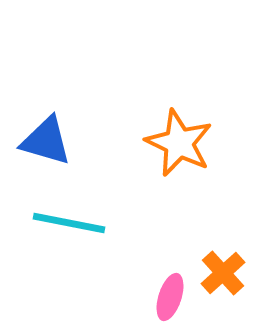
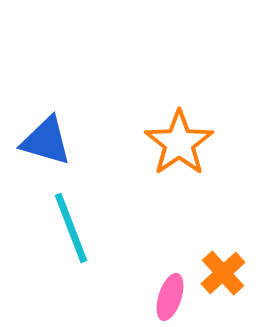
orange star: rotated 12 degrees clockwise
cyan line: moved 2 px right, 5 px down; rotated 58 degrees clockwise
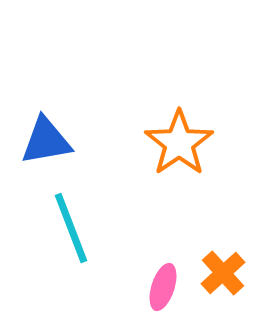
blue triangle: rotated 26 degrees counterclockwise
pink ellipse: moved 7 px left, 10 px up
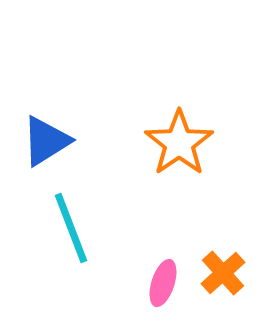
blue triangle: rotated 22 degrees counterclockwise
pink ellipse: moved 4 px up
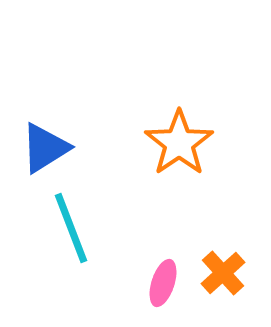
blue triangle: moved 1 px left, 7 px down
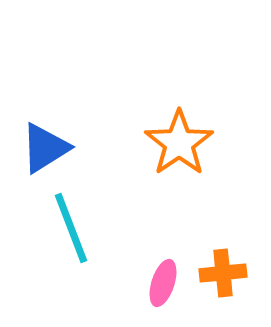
orange cross: rotated 36 degrees clockwise
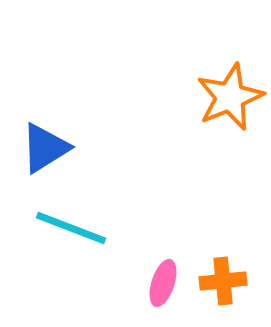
orange star: moved 51 px right, 46 px up; rotated 12 degrees clockwise
cyan line: rotated 48 degrees counterclockwise
orange cross: moved 8 px down
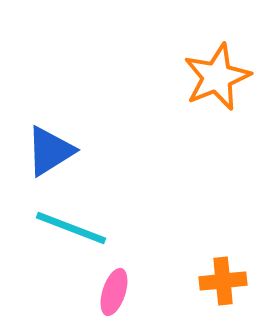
orange star: moved 13 px left, 20 px up
blue triangle: moved 5 px right, 3 px down
pink ellipse: moved 49 px left, 9 px down
